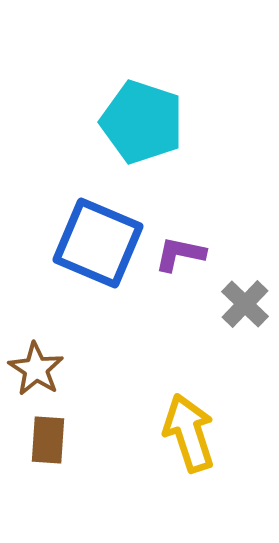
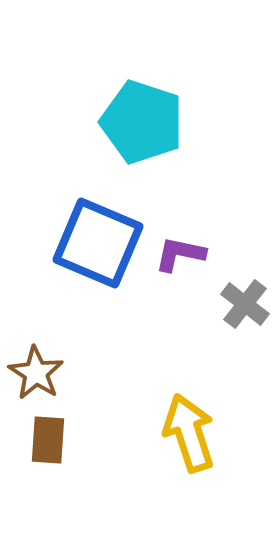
gray cross: rotated 6 degrees counterclockwise
brown star: moved 4 px down
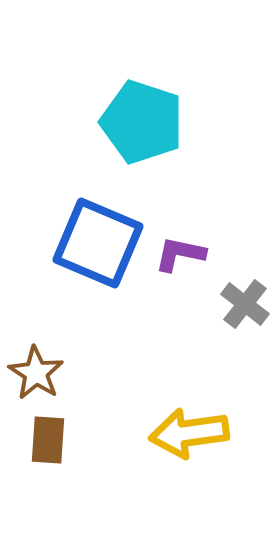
yellow arrow: rotated 80 degrees counterclockwise
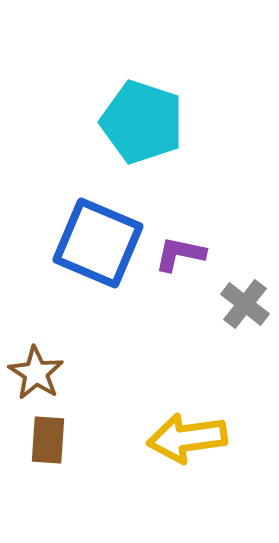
yellow arrow: moved 2 px left, 5 px down
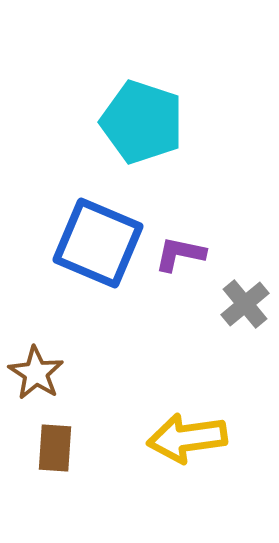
gray cross: rotated 12 degrees clockwise
brown rectangle: moved 7 px right, 8 px down
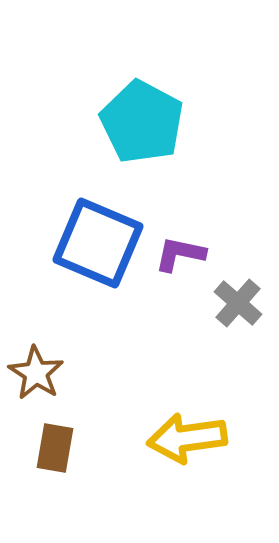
cyan pentagon: rotated 10 degrees clockwise
gray cross: moved 7 px left, 1 px up; rotated 9 degrees counterclockwise
brown rectangle: rotated 6 degrees clockwise
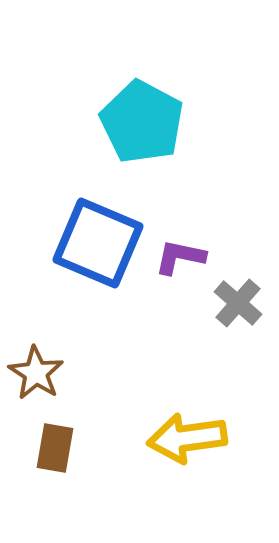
purple L-shape: moved 3 px down
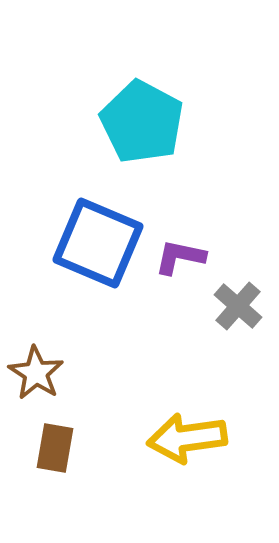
gray cross: moved 3 px down
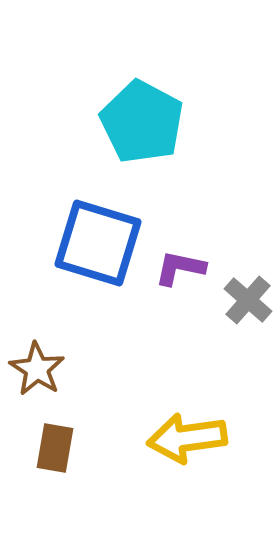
blue square: rotated 6 degrees counterclockwise
purple L-shape: moved 11 px down
gray cross: moved 10 px right, 6 px up
brown star: moved 1 px right, 4 px up
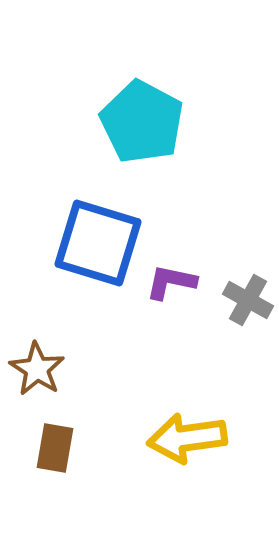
purple L-shape: moved 9 px left, 14 px down
gray cross: rotated 12 degrees counterclockwise
